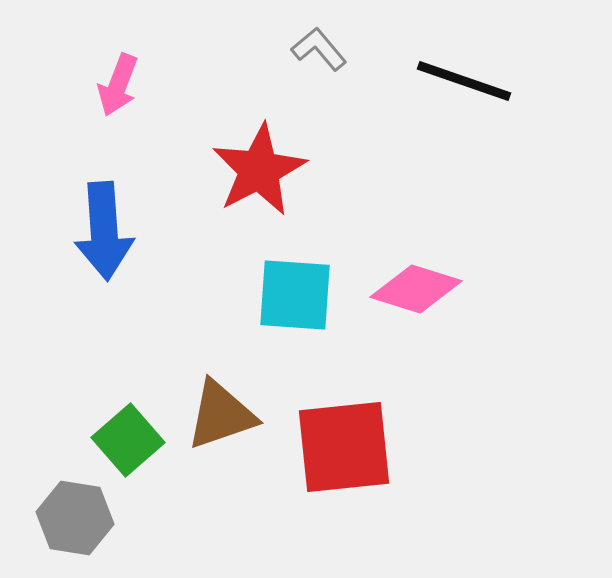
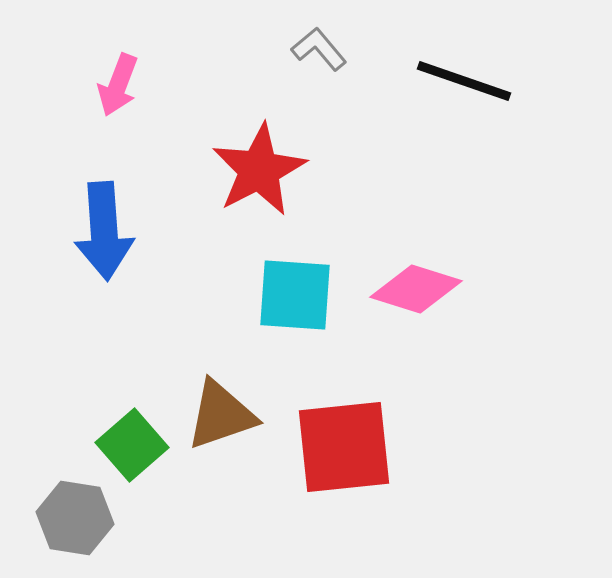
green square: moved 4 px right, 5 px down
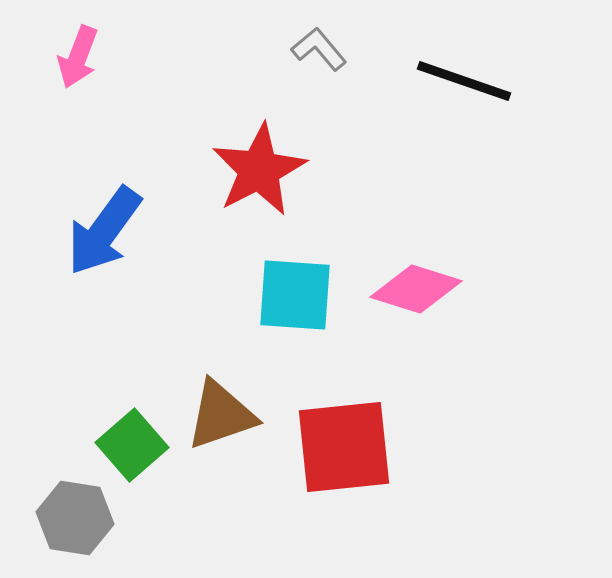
pink arrow: moved 40 px left, 28 px up
blue arrow: rotated 40 degrees clockwise
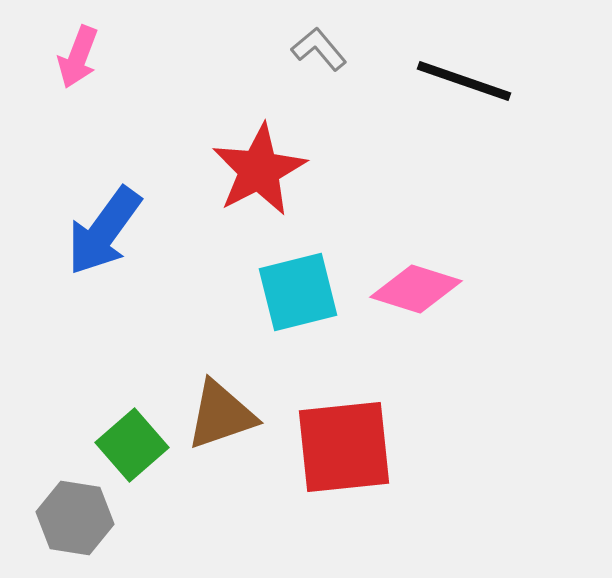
cyan square: moved 3 px right, 3 px up; rotated 18 degrees counterclockwise
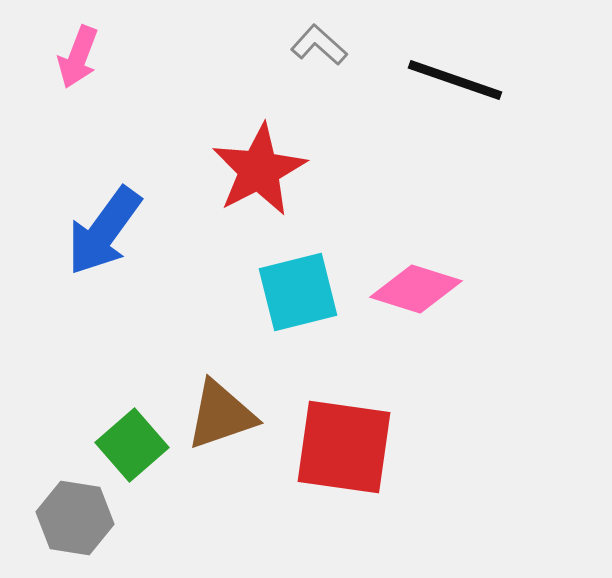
gray L-shape: moved 4 px up; rotated 8 degrees counterclockwise
black line: moved 9 px left, 1 px up
red square: rotated 14 degrees clockwise
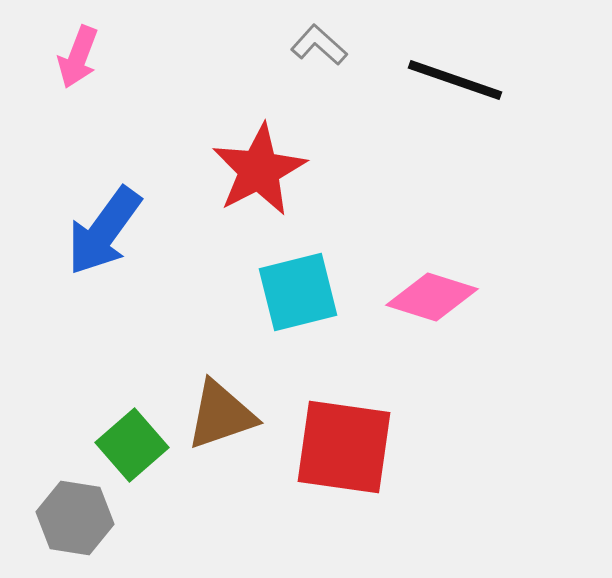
pink diamond: moved 16 px right, 8 px down
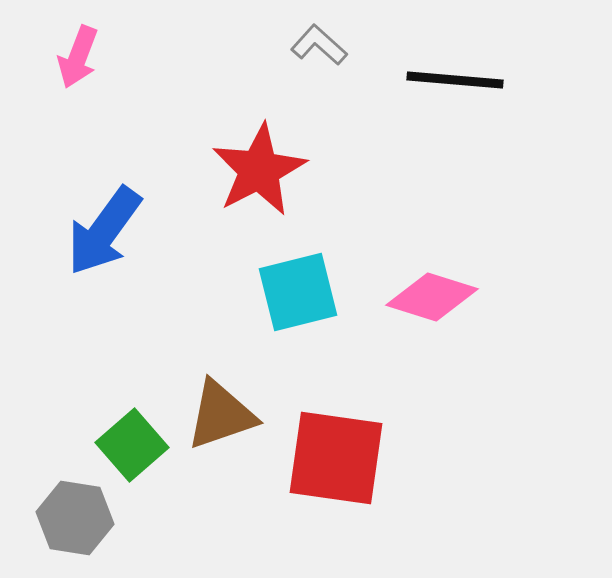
black line: rotated 14 degrees counterclockwise
red square: moved 8 px left, 11 px down
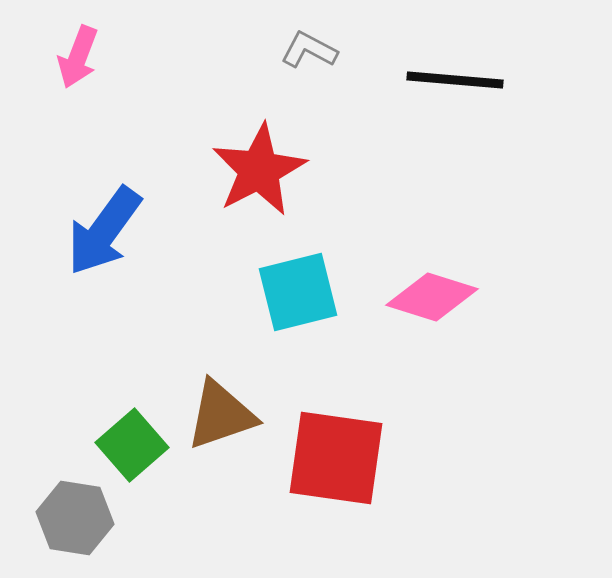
gray L-shape: moved 10 px left, 5 px down; rotated 14 degrees counterclockwise
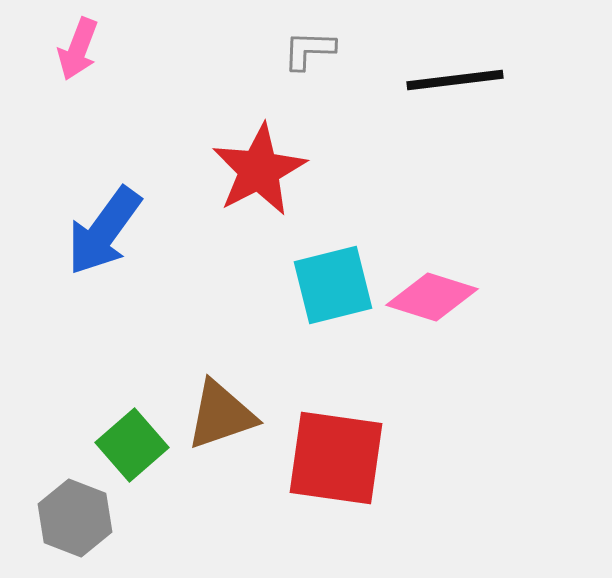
gray L-shape: rotated 26 degrees counterclockwise
pink arrow: moved 8 px up
black line: rotated 12 degrees counterclockwise
cyan square: moved 35 px right, 7 px up
gray hexagon: rotated 12 degrees clockwise
